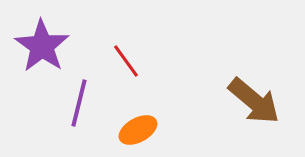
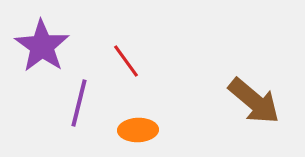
orange ellipse: rotated 27 degrees clockwise
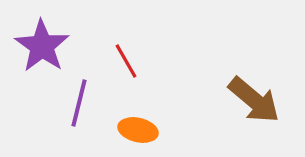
red line: rotated 6 degrees clockwise
brown arrow: moved 1 px up
orange ellipse: rotated 15 degrees clockwise
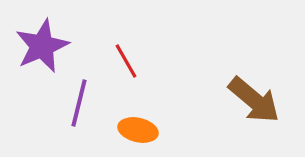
purple star: rotated 14 degrees clockwise
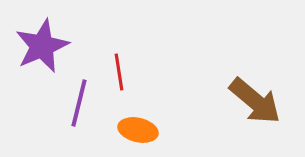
red line: moved 7 px left, 11 px down; rotated 21 degrees clockwise
brown arrow: moved 1 px right, 1 px down
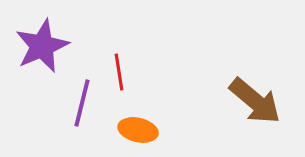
purple line: moved 3 px right
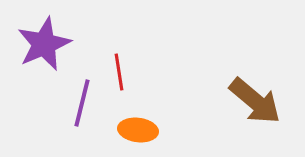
purple star: moved 2 px right, 2 px up
orange ellipse: rotated 6 degrees counterclockwise
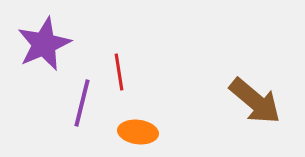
orange ellipse: moved 2 px down
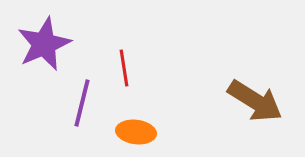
red line: moved 5 px right, 4 px up
brown arrow: rotated 8 degrees counterclockwise
orange ellipse: moved 2 px left
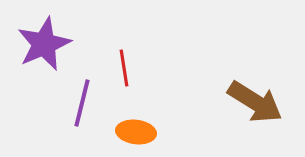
brown arrow: moved 1 px down
